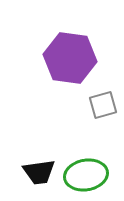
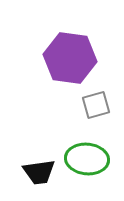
gray square: moved 7 px left
green ellipse: moved 1 px right, 16 px up; rotated 15 degrees clockwise
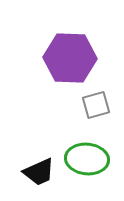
purple hexagon: rotated 6 degrees counterclockwise
black trapezoid: rotated 16 degrees counterclockwise
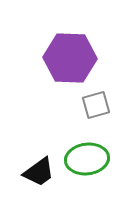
green ellipse: rotated 12 degrees counterclockwise
black trapezoid: rotated 12 degrees counterclockwise
